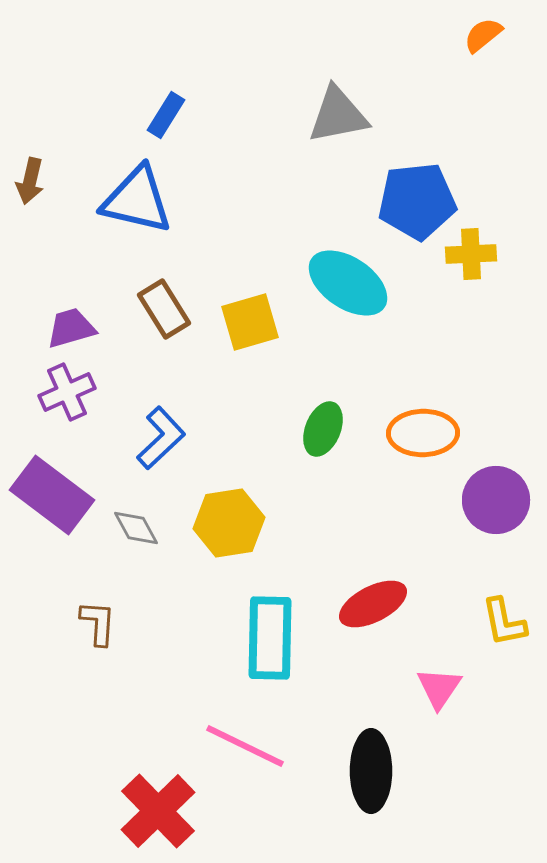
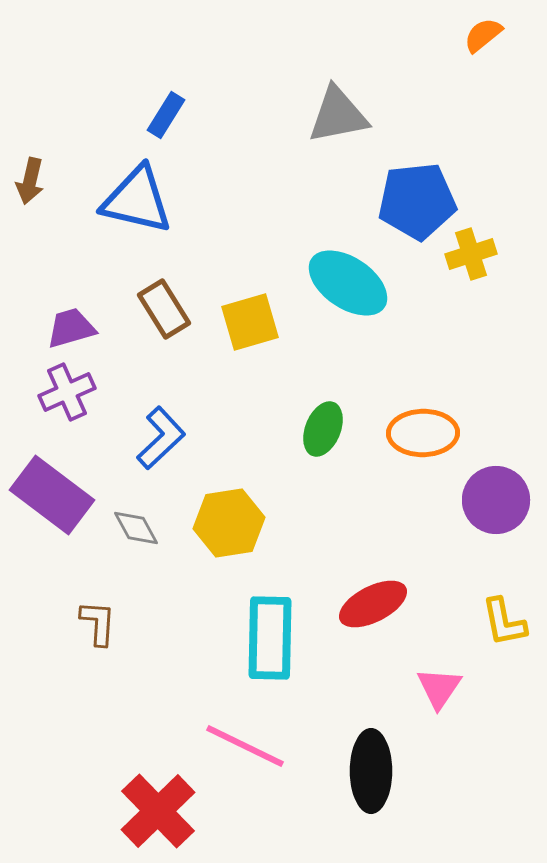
yellow cross: rotated 15 degrees counterclockwise
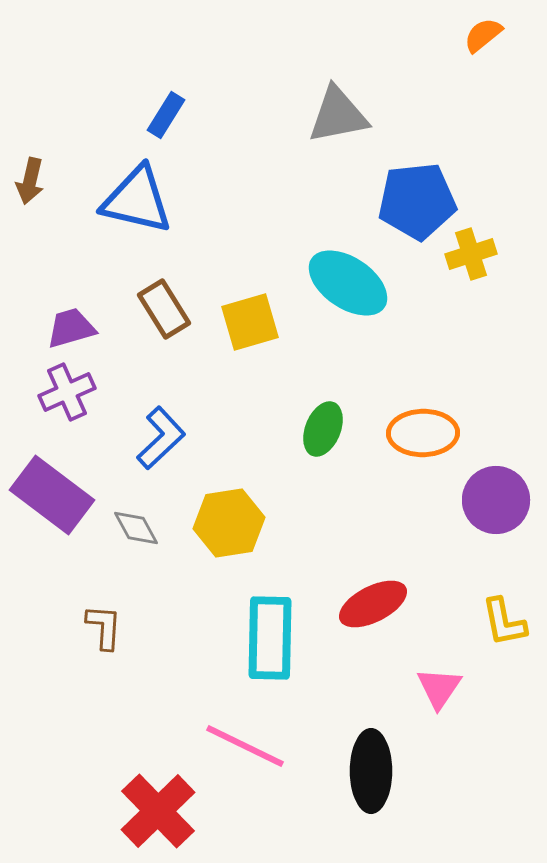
brown L-shape: moved 6 px right, 4 px down
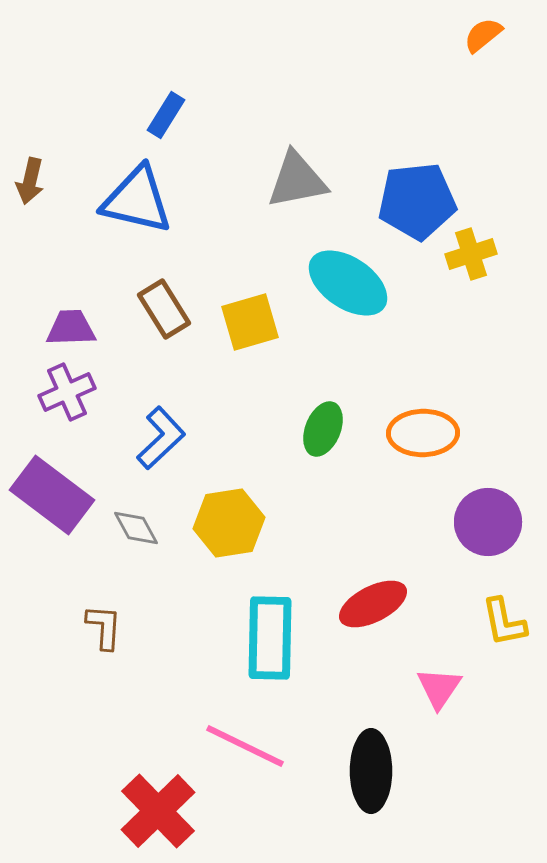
gray triangle: moved 41 px left, 65 px down
purple trapezoid: rotated 14 degrees clockwise
purple circle: moved 8 px left, 22 px down
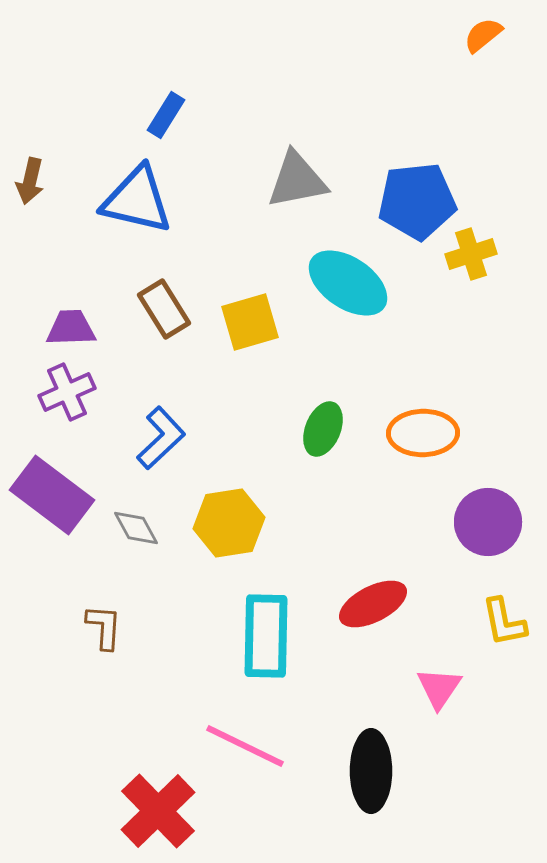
cyan rectangle: moved 4 px left, 2 px up
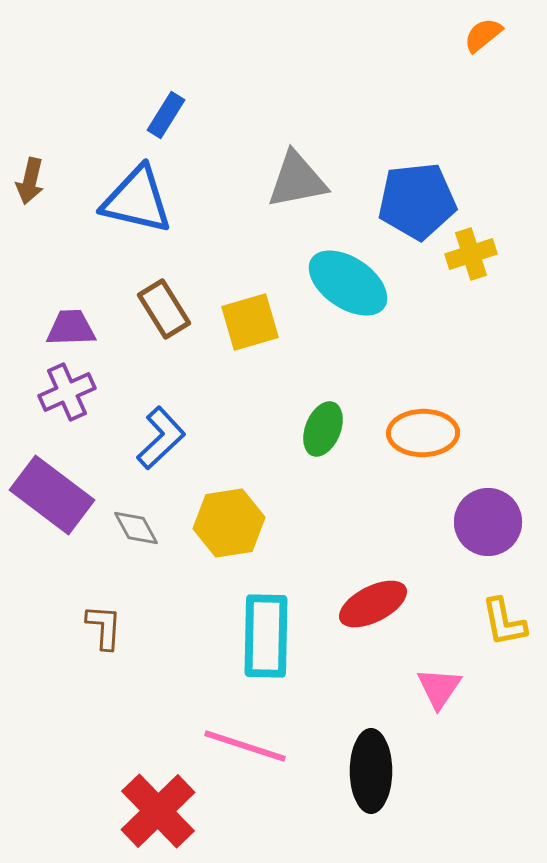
pink line: rotated 8 degrees counterclockwise
